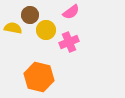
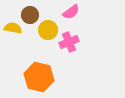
yellow circle: moved 2 px right
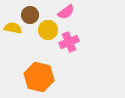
pink semicircle: moved 5 px left
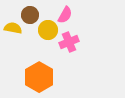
pink semicircle: moved 1 px left, 3 px down; rotated 24 degrees counterclockwise
orange hexagon: rotated 16 degrees clockwise
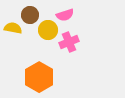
pink semicircle: rotated 42 degrees clockwise
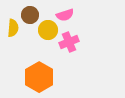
yellow semicircle: rotated 84 degrees clockwise
